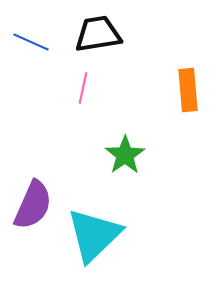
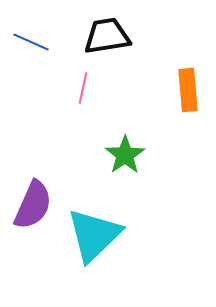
black trapezoid: moved 9 px right, 2 px down
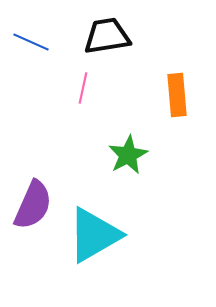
orange rectangle: moved 11 px left, 5 px down
green star: moved 3 px right; rotated 6 degrees clockwise
cyan triangle: rotated 14 degrees clockwise
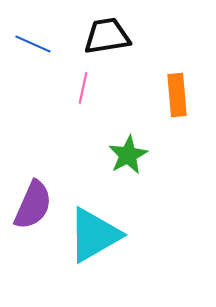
blue line: moved 2 px right, 2 px down
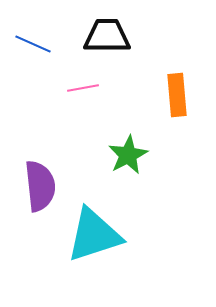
black trapezoid: rotated 9 degrees clockwise
pink line: rotated 68 degrees clockwise
purple semicircle: moved 7 px right, 19 px up; rotated 30 degrees counterclockwise
cyan triangle: rotated 12 degrees clockwise
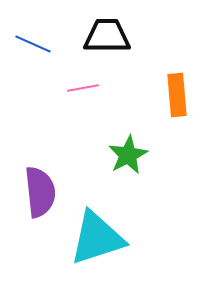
purple semicircle: moved 6 px down
cyan triangle: moved 3 px right, 3 px down
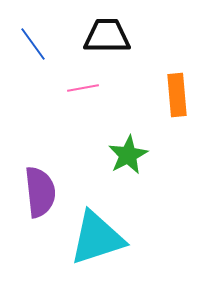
blue line: rotated 30 degrees clockwise
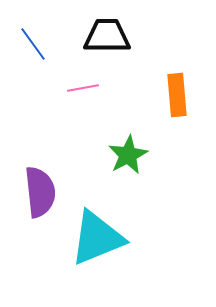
cyan triangle: rotated 4 degrees counterclockwise
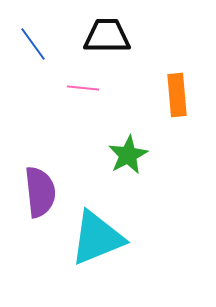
pink line: rotated 16 degrees clockwise
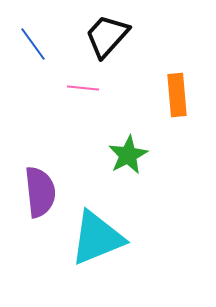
black trapezoid: rotated 48 degrees counterclockwise
